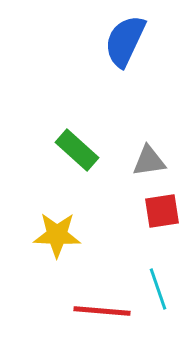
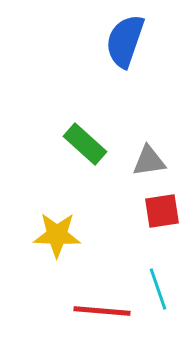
blue semicircle: rotated 6 degrees counterclockwise
green rectangle: moved 8 px right, 6 px up
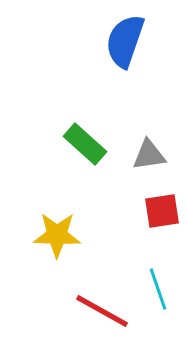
gray triangle: moved 6 px up
red line: rotated 24 degrees clockwise
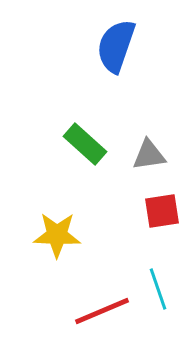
blue semicircle: moved 9 px left, 5 px down
red line: rotated 52 degrees counterclockwise
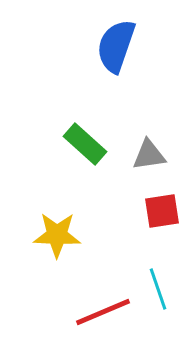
red line: moved 1 px right, 1 px down
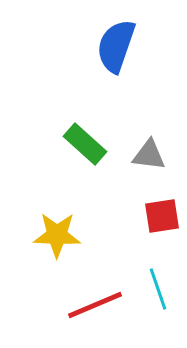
gray triangle: rotated 15 degrees clockwise
red square: moved 5 px down
red line: moved 8 px left, 7 px up
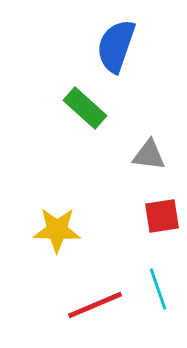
green rectangle: moved 36 px up
yellow star: moved 5 px up
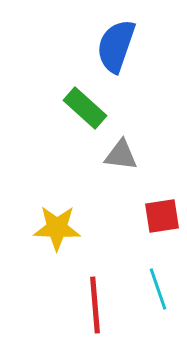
gray triangle: moved 28 px left
yellow star: moved 2 px up
red line: rotated 72 degrees counterclockwise
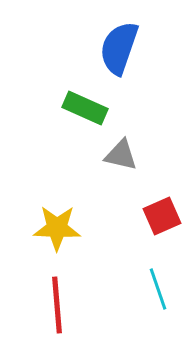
blue semicircle: moved 3 px right, 2 px down
green rectangle: rotated 18 degrees counterclockwise
gray triangle: rotated 6 degrees clockwise
red square: rotated 15 degrees counterclockwise
red line: moved 38 px left
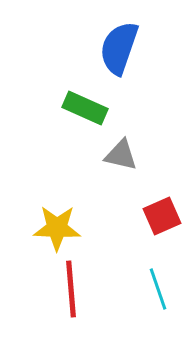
red line: moved 14 px right, 16 px up
